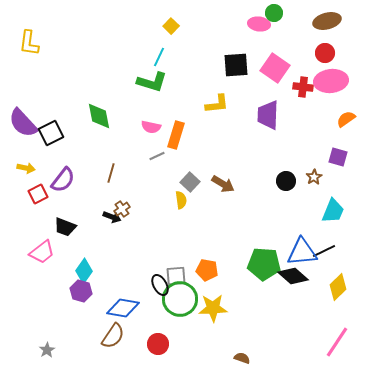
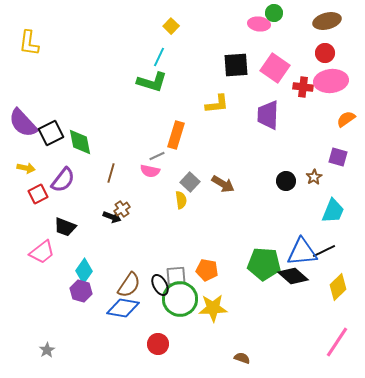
green diamond at (99, 116): moved 19 px left, 26 px down
pink semicircle at (151, 127): moved 1 px left, 44 px down
brown semicircle at (113, 336): moved 16 px right, 51 px up
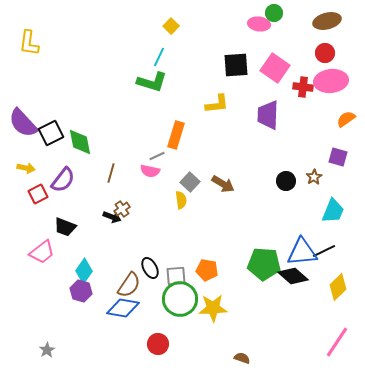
black ellipse at (160, 285): moved 10 px left, 17 px up
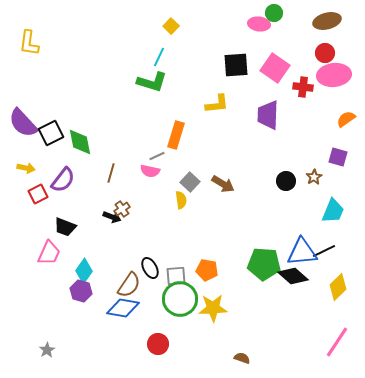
pink ellipse at (331, 81): moved 3 px right, 6 px up
pink trapezoid at (42, 252): moved 7 px right, 1 px down; rotated 28 degrees counterclockwise
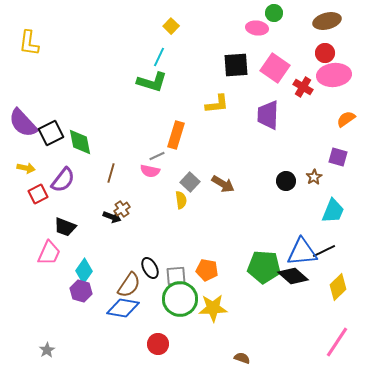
pink ellipse at (259, 24): moved 2 px left, 4 px down
red cross at (303, 87): rotated 24 degrees clockwise
green pentagon at (264, 264): moved 3 px down
